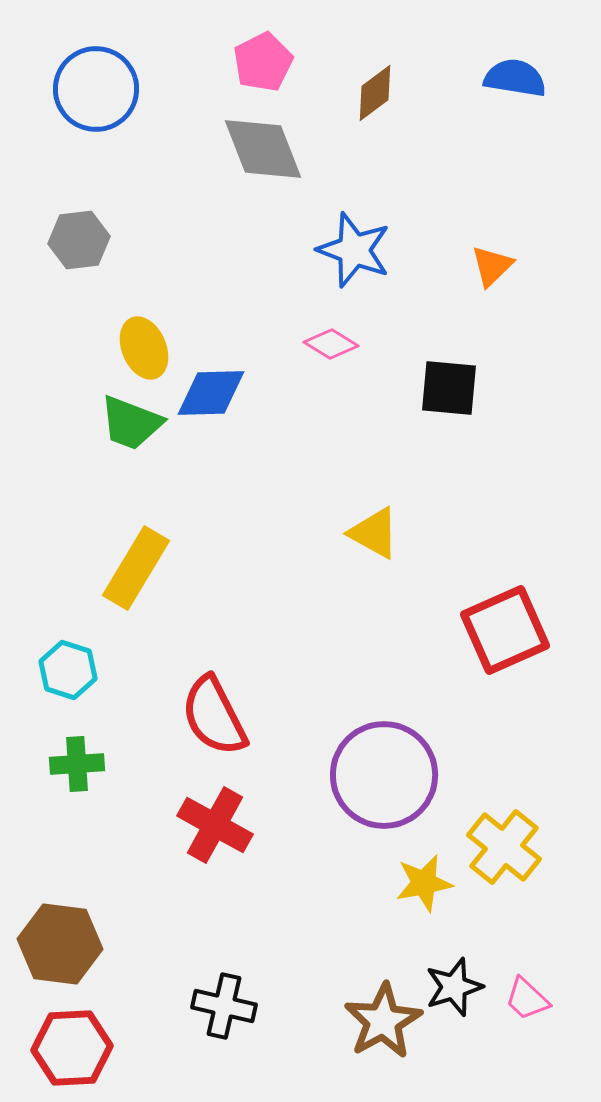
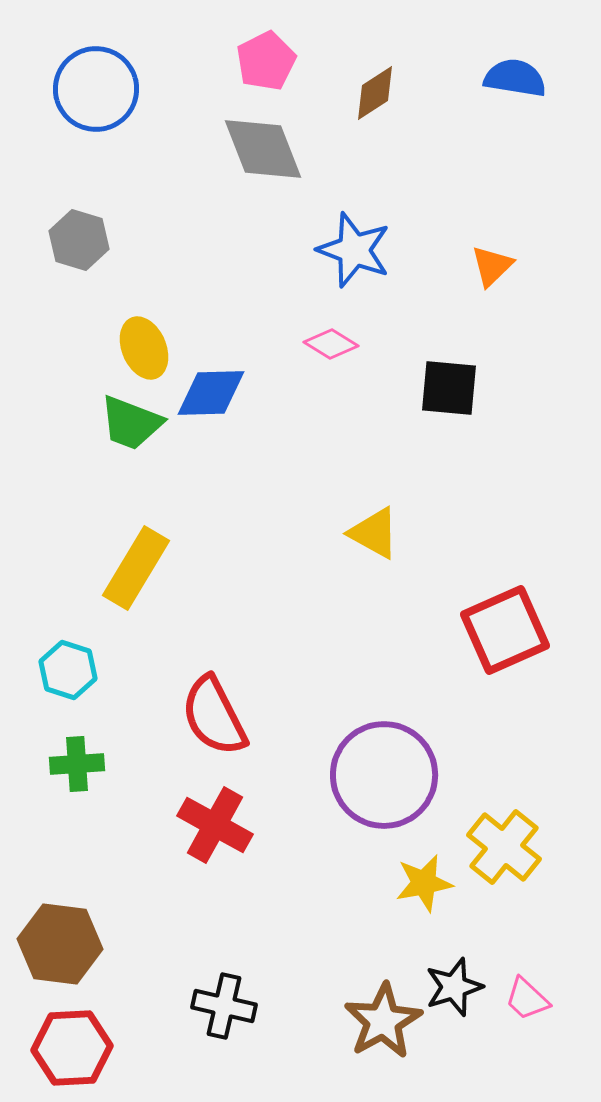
pink pentagon: moved 3 px right, 1 px up
brown diamond: rotated 4 degrees clockwise
gray hexagon: rotated 24 degrees clockwise
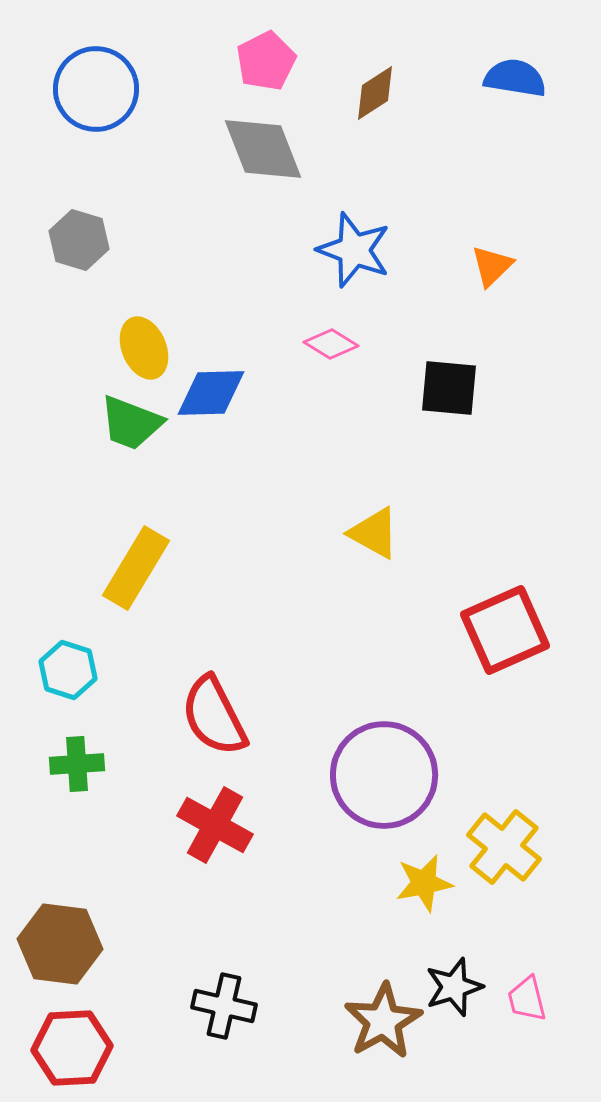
pink trapezoid: rotated 33 degrees clockwise
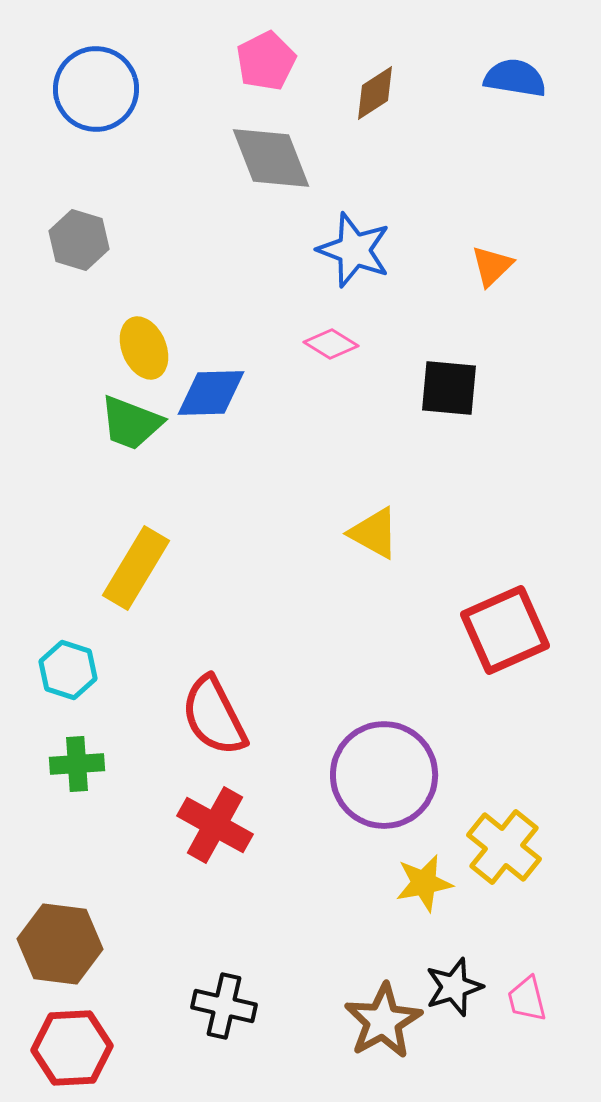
gray diamond: moved 8 px right, 9 px down
